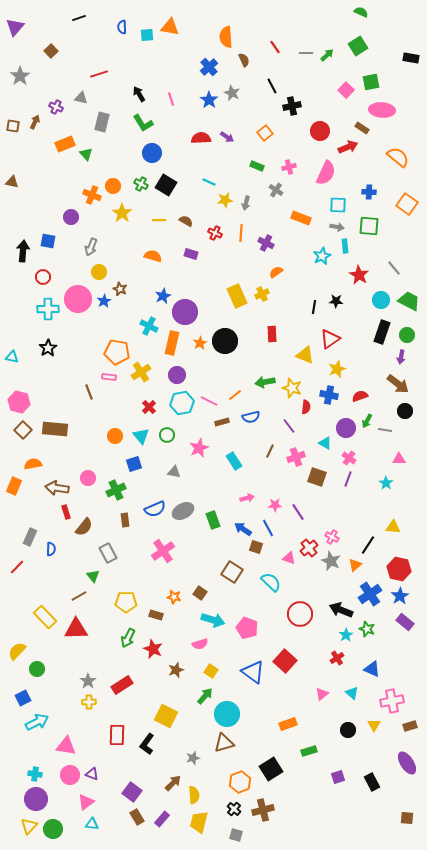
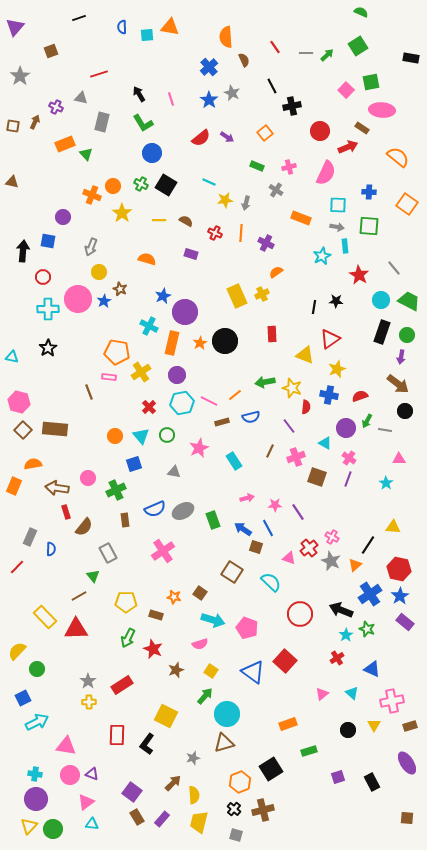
brown square at (51, 51): rotated 24 degrees clockwise
red semicircle at (201, 138): rotated 144 degrees clockwise
purple circle at (71, 217): moved 8 px left
orange semicircle at (153, 256): moved 6 px left, 3 px down
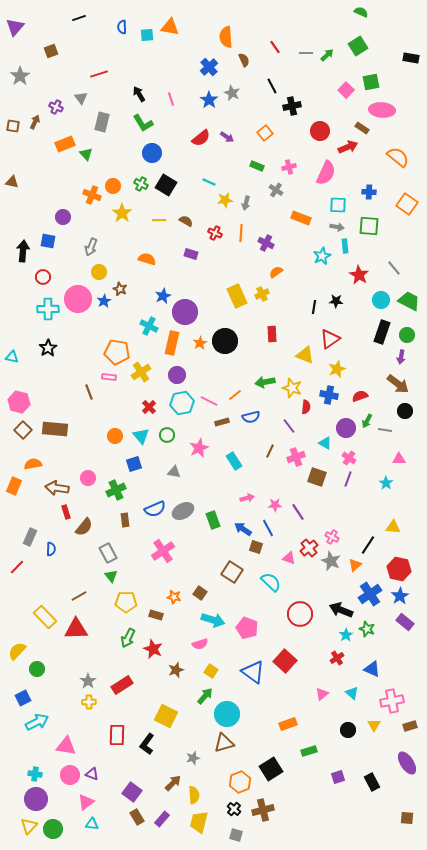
gray triangle at (81, 98): rotated 40 degrees clockwise
green triangle at (93, 576): moved 18 px right
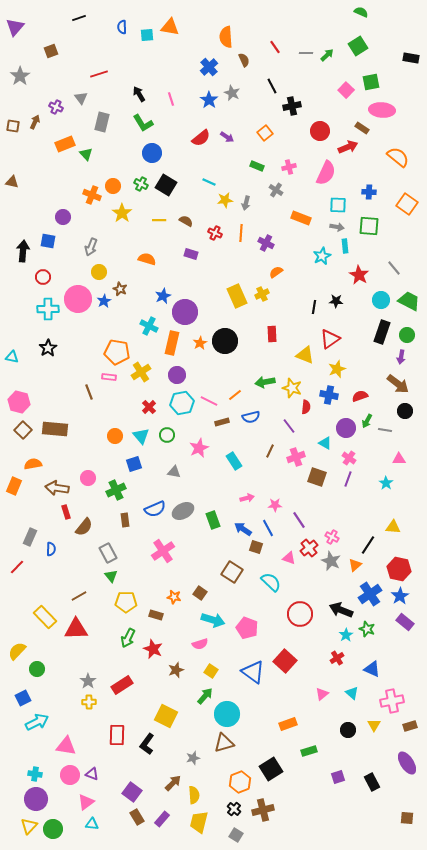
purple line at (298, 512): moved 1 px right, 8 px down
gray square at (236, 835): rotated 16 degrees clockwise
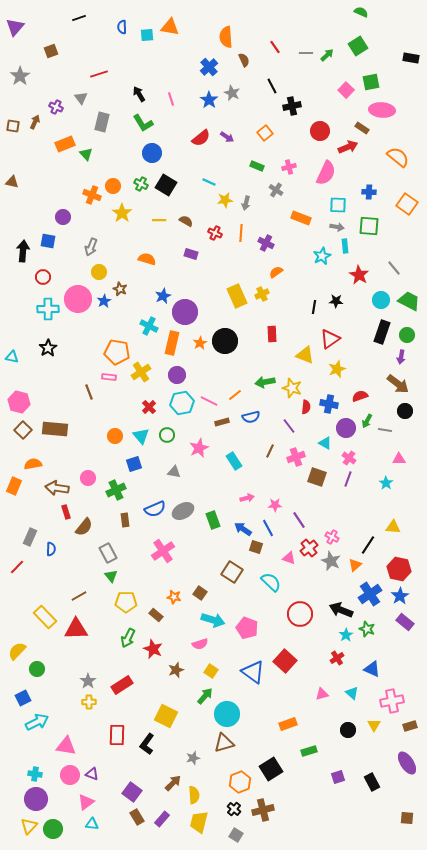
blue cross at (329, 395): moved 9 px down
brown rectangle at (156, 615): rotated 24 degrees clockwise
pink triangle at (322, 694): rotated 24 degrees clockwise
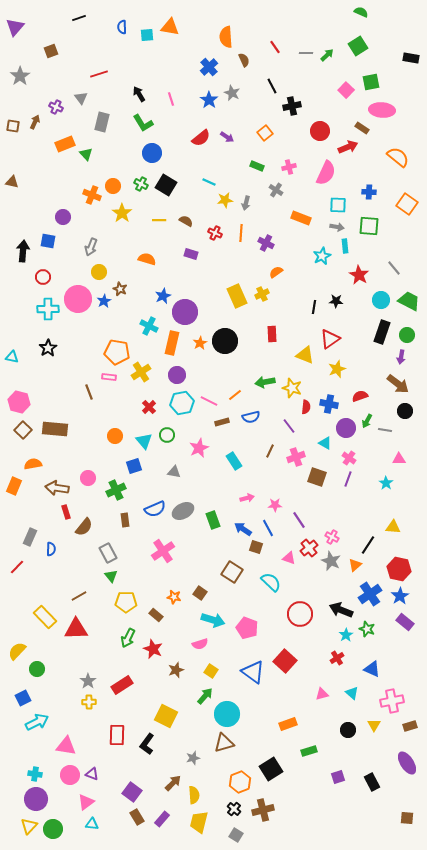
cyan triangle at (141, 436): moved 3 px right, 5 px down
blue square at (134, 464): moved 2 px down
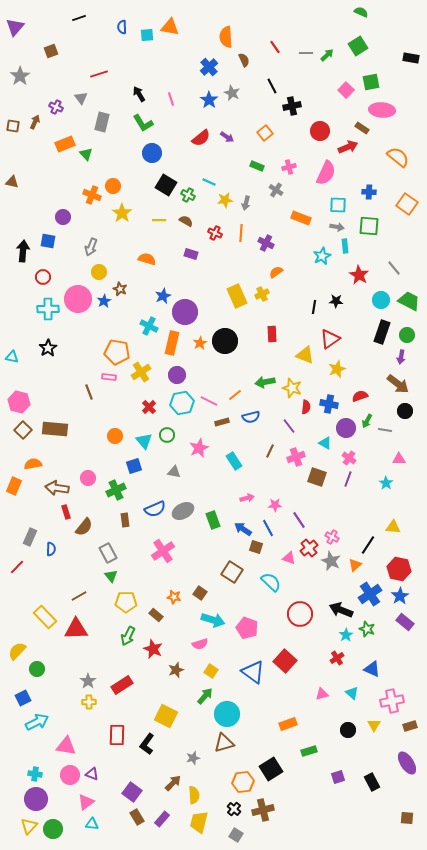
green cross at (141, 184): moved 47 px right, 11 px down
green arrow at (128, 638): moved 2 px up
orange hexagon at (240, 782): moved 3 px right; rotated 15 degrees clockwise
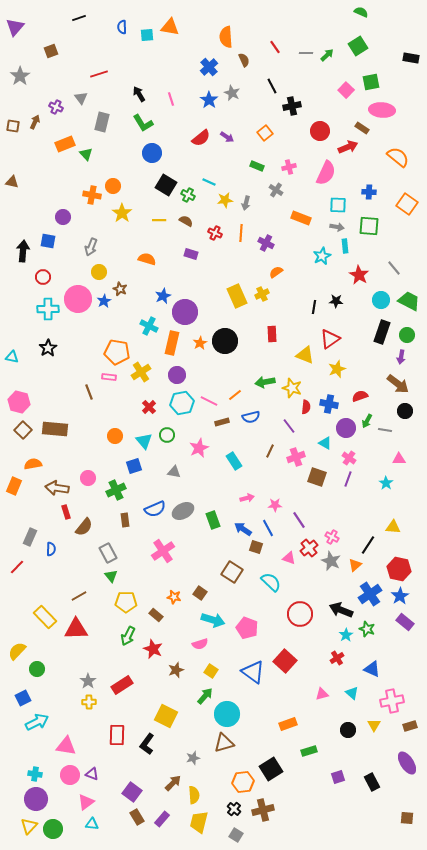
orange cross at (92, 195): rotated 12 degrees counterclockwise
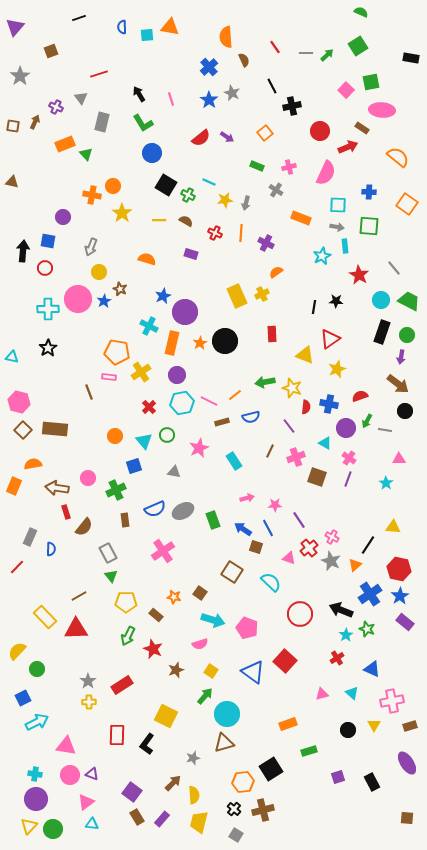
red circle at (43, 277): moved 2 px right, 9 px up
